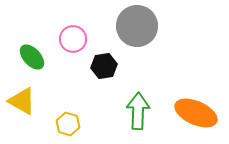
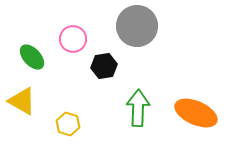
green arrow: moved 3 px up
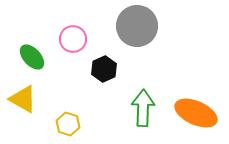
black hexagon: moved 3 px down; rotated 15 degrees counterclockwise
yellow triangle: moved 1 px right, 2 px up
green arrow: moved 5 px right
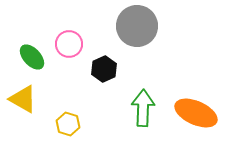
pink circle: moved 4 px left, 5 px down
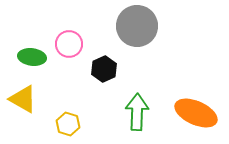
green ellipse: rotated 40 degrees counterclockwise
green arrow: moved 6 px left, 4 px down
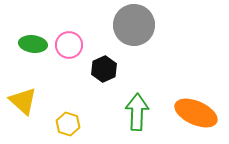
gray circle: moved 3 px left, 1 px up
pink circle: moved 1 px down
green ellipse: moved 1 px right, 13 px up
yellow triangle: moved 2 px down; rotated 12 degrees clockwise
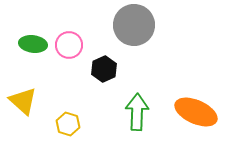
orange ellipse: moved 1 px up
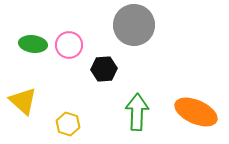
black hexagon: rotated 20 degrees clockwise
